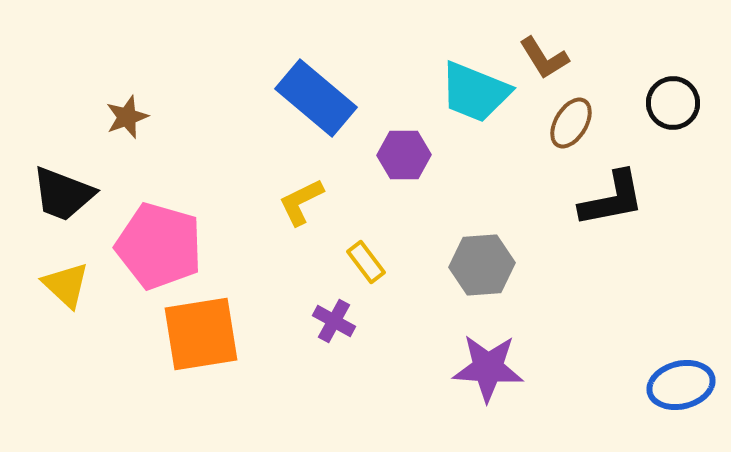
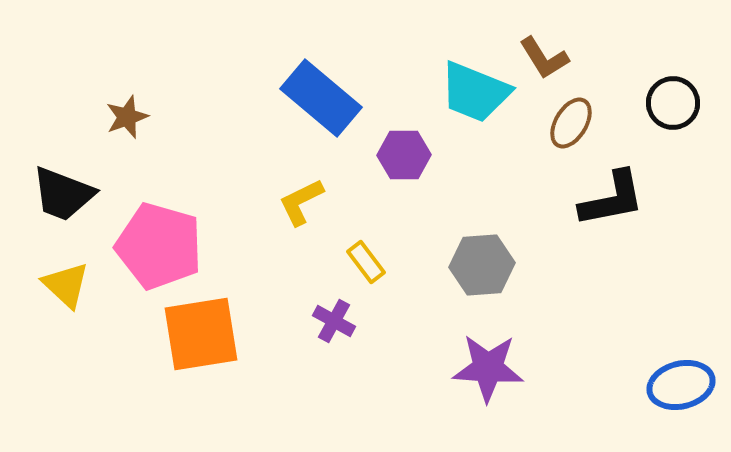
blue rectangle: moved 5 px right
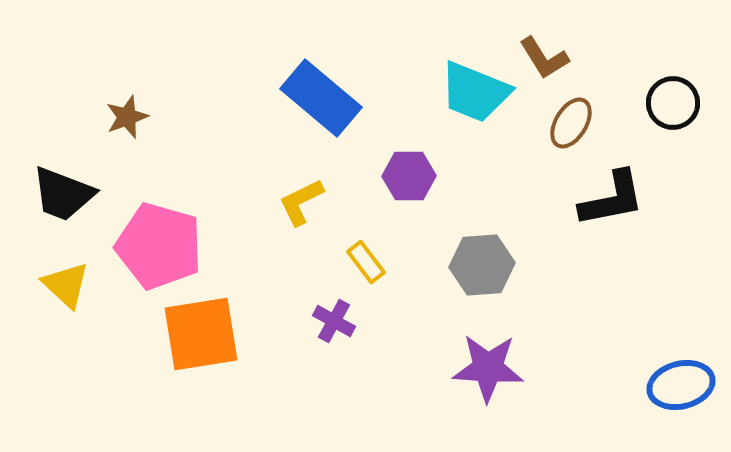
purple hexagon: moved 5 px right, 21 px down
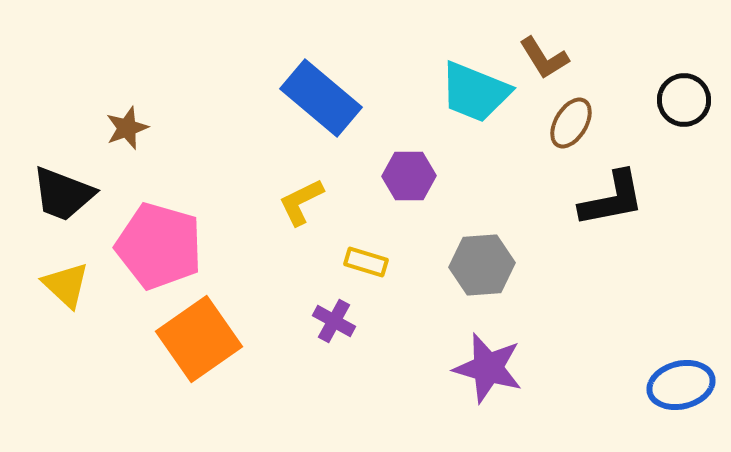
black circle: moved 11 px right, 3 px up
brown star: moved 11 px down
yellow rectangle: rotated 36 degrees counterclockwise
orange square: moved 2 px left, 5 px down; rotated 26 degrees counterclockwise
purple star: rotated 12 degrees clockwise
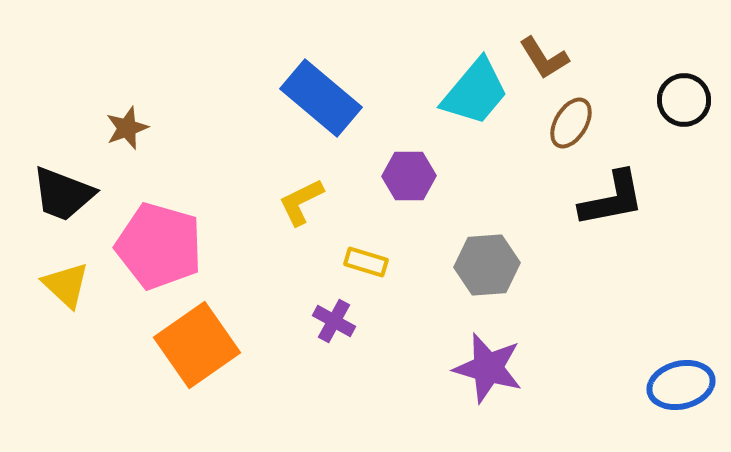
cyan trapezoid: rotated 72 degrees counterclockwise
gray hexagon: moved 5 px right
orange square: moved 2 px left, 6 px down
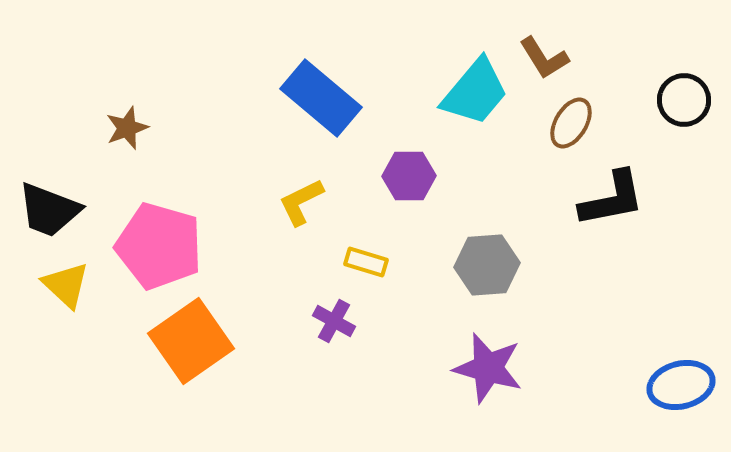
black trapezoid: moved 14 px left, 16 px down
orange square: moved 6 px left, 4 px up
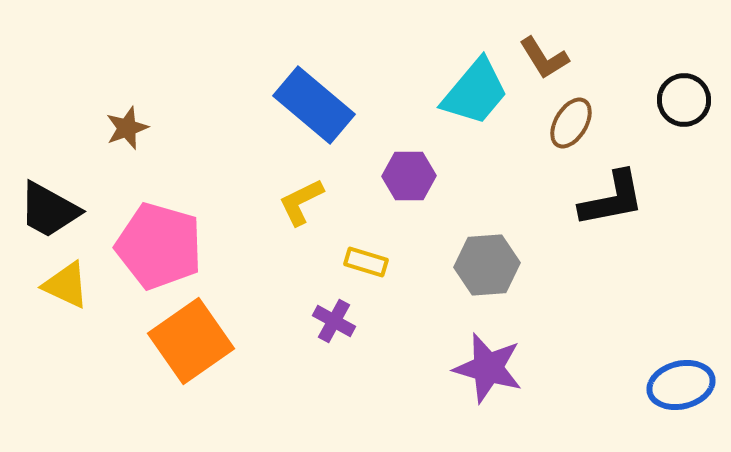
blue rectangle: moved 7 px left, 7 px down
black trapezoid: rotated 8 degrees clockwise
yellow triangle: rotated 18 degrees counterclockwise
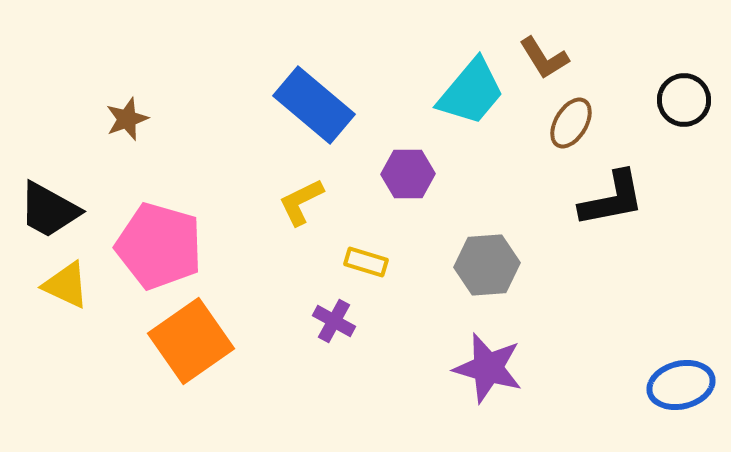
cyan trapezoid: moved 4 px left
brown star: moved 9 px up
purple hexagon: moved 1 px left, 2 px up
